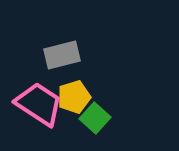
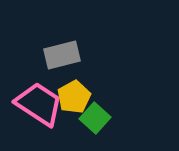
yellow pentagon: rotated 12 degrees counterclockwise
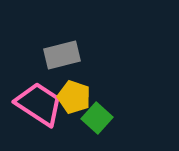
yellow pentagon: rotated 24 degrees counterclockwise
green square: moved 2 px right
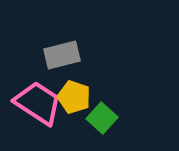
pink trapezoid: moved 1 px left, 1 px up
green square: moved 5 px right
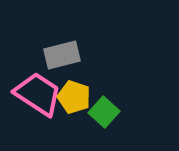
pink trapezoid: moved 9 px up
green square: moved 2 px right, 6 px up
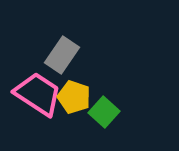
gray rectangle: rotated 42 degrees counterclockwise
